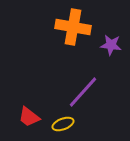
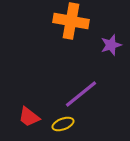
orange cross: moved 2 px left, 6 px up
purple star: rotated 25 degrees counterclockwise
purple line: moved 2 px left, 2 px down; rotated 9 degrees clockwise
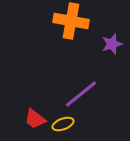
purple star: moved 1 px right, 1 px up
red trapezoid: moved 6 px right, 2 px down
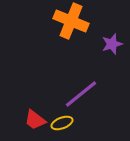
orange cross: rotated 12 degrees clockwise
red trapezoid: moved 1 px down
yellow ellipse: moved 1 px left, 1 px up
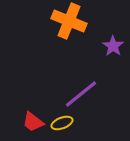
orange cross: moved 2 px left
purple star: moved 1 px right, 2 px down; rotated 20 degrees counterclockwise
red trapezoid: moved 2 px left, 2 px down
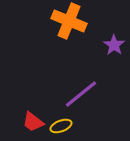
purple star: moved 1 px right, 1 px up
yellow ellipse: moved 1 px left, 3 px down
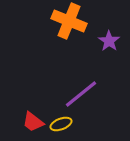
purple star: moved 5 px left, 4 px up
yellow ellipse: moved 2 px up
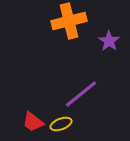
orange cross: rotated 36 degrees counterclockwise
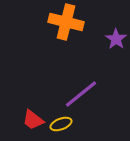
orange cross: moved 3 px left, 1 px down; rotated 28 degrees clockwise
purple star: moved 7 px right, 2 px up
red trapezoid: moved 2 px up
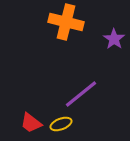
purple star: moved 2 px left
red trapezoid: moved 2 px left, 3 px down
